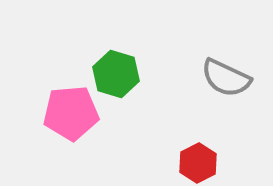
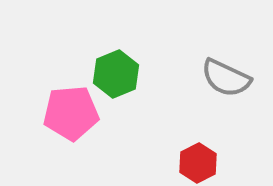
green hexagon: rotated 21 degrees clockwise
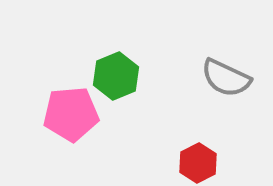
green hexagon: moved 2 px down
pink pentagon: moved 1 px down
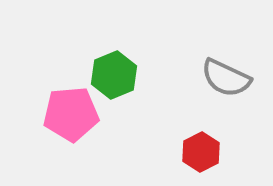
green hexagon: moved 2 px left, 1 px up
red hexagon: moved 3 px right, 11 px up
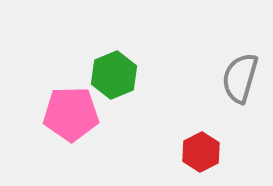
gray semicircle: moved 14 px right; rotated 81 degrees clockwise
pink pentagon: rotated 4 degrees clockwise
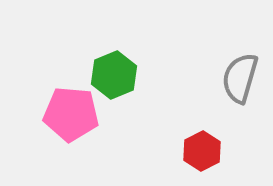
pink pentagon: rotated 6 degrees clockwise
red hexagon: moved 1 px right, 1 px up
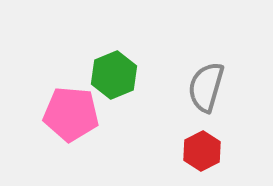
gray semicircle: moved 34 px left, 9 px down
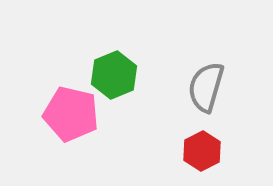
pink pentagon: rotated 8 degrees clockwise
